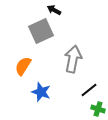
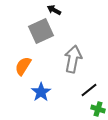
blue star: rotated 18 degrees clockwise
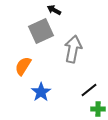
gray arrow: moved 10 px up
green cross: rotated 16 degrees counterclockwise
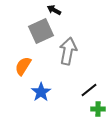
gray arrow: moved 5 px left, 2 px down
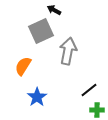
blue star: moved 4 px left, 5 px down
green cross: moved 1 px left, 1 px down
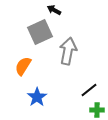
gray square: moved 1 px left, 1 px down
